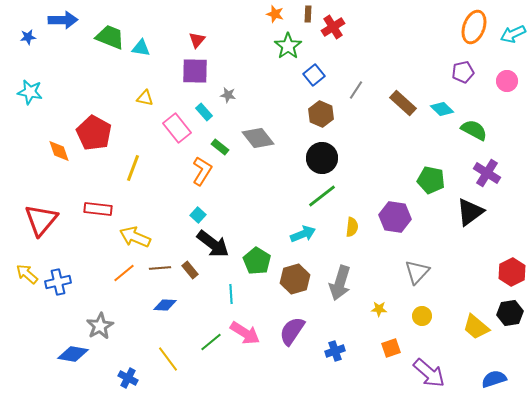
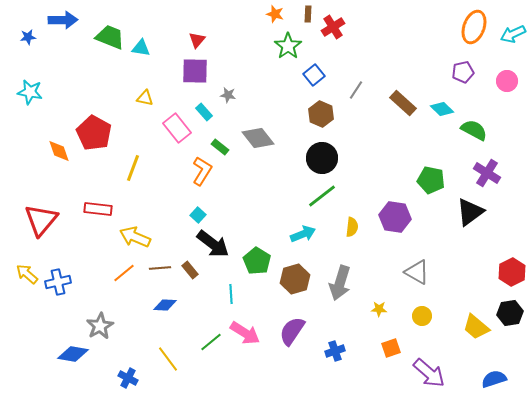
gray triangle at (417, 272): rotated 44 degrees counterclockwise
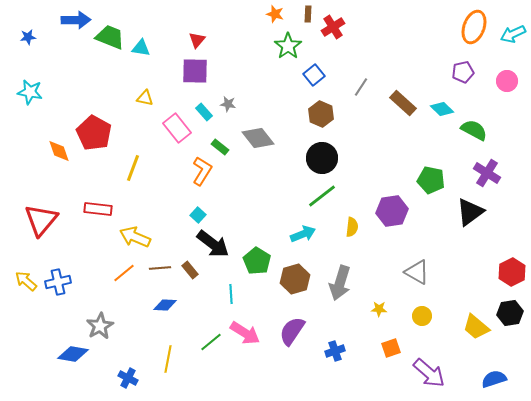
blue arrow at (63, 20): moved 13 px right
gray line at (356, 90): moved 5 px right, 3 px up
gray star at (228, 95): moved 9 px down
purple hexagon at (395, 217): moved 3 px left, 6 px up; rotated 16 degrees counterclockwise
yellow arrow at (27, 274): moved 1 px left, 7 px down
yellow line at (168, 359): rotated 48 degrees clockwise
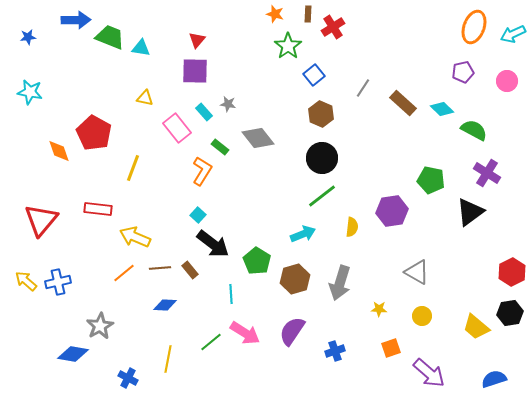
gray line at (361, 87): moved 2 px right, 1 px down
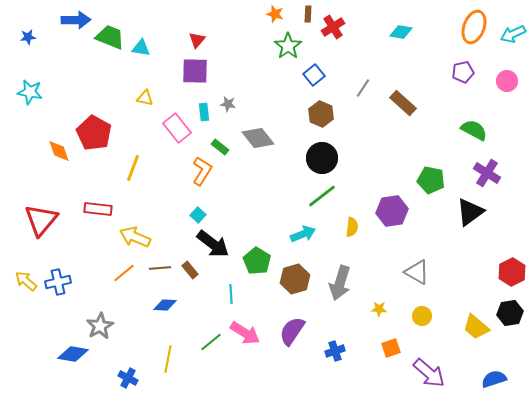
cyan diamond at (442, 109): moved 41 px left, 77 px up; rotated 35 degrees counterclockwise
cyan rectangle at (204, 112): rotated 36 degrees clockwise
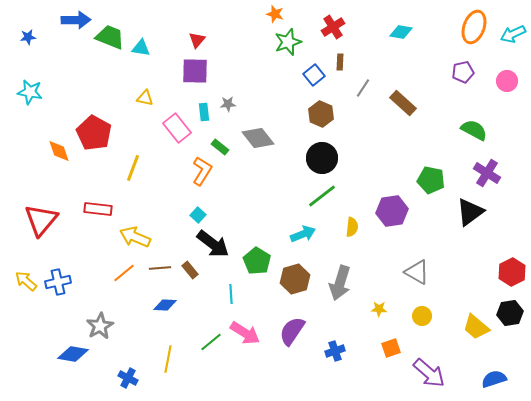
brown rectangle at (308, 14): moved 32 px right, 48 px down
green star at (288, 46): moved 4 px up; rotated 16 degrees clockwise
gray star at (228, 104): rotated 14 degrees counterclockwise
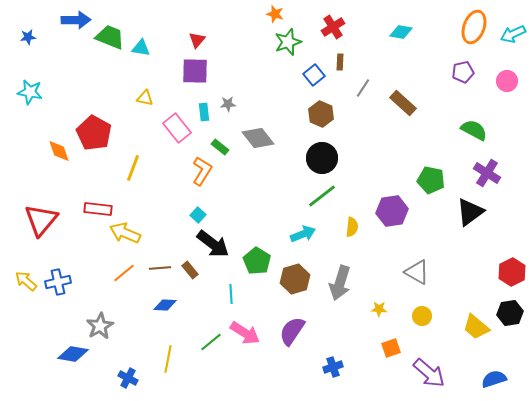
yellow arrow at (135, 237): moved 10 px left, 4 px up
blue cross at (335, 351): moved 2 px left, 16 px down
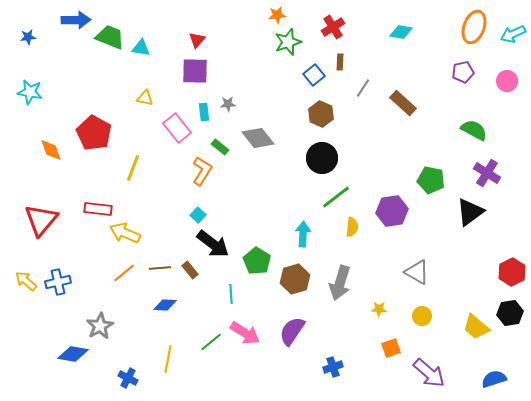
orange star at (275, 14): moved 2 px right, 1 px down; rotated 24 degrees counterclockwise
orange diamond at (59, 151): moved 8 px left, 1 px up
green line at (322, 196): moved 14 px right, 1 px down
cyan arrow at (303, 234): rotated 65 degrees counterclockwise
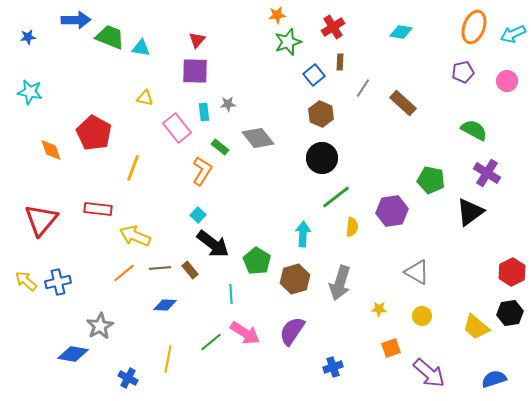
yellow arrow at (125, 233): moved 10 px right, 3 px down
